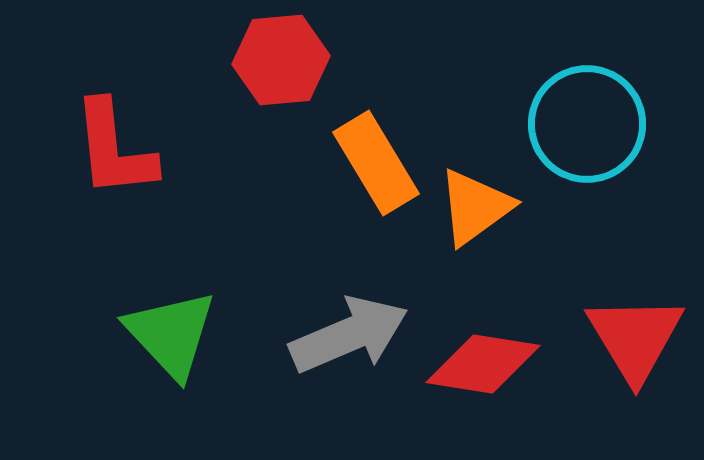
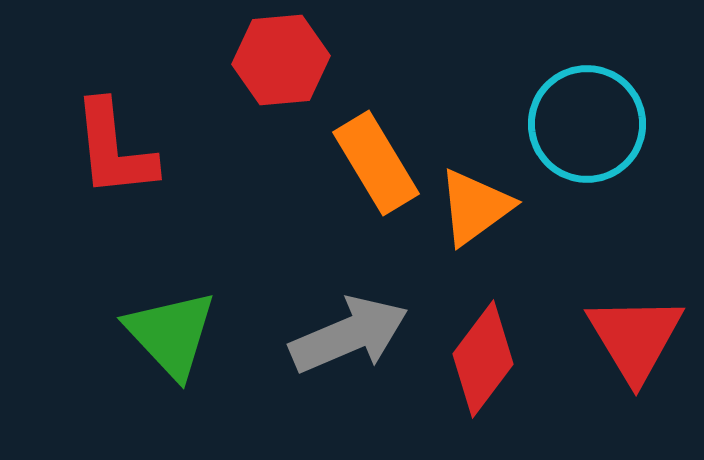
red diamond: moved 5 px up; rotated 62 degrees counterclockwise
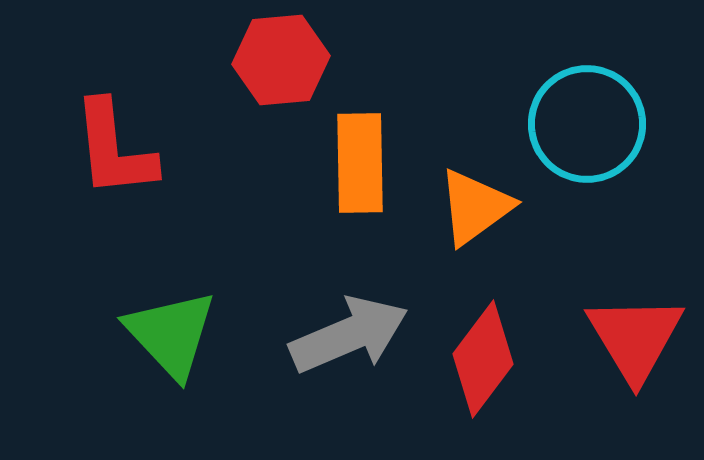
orange rectangle: moved 16 px left; rotated 30 degrees clockwise
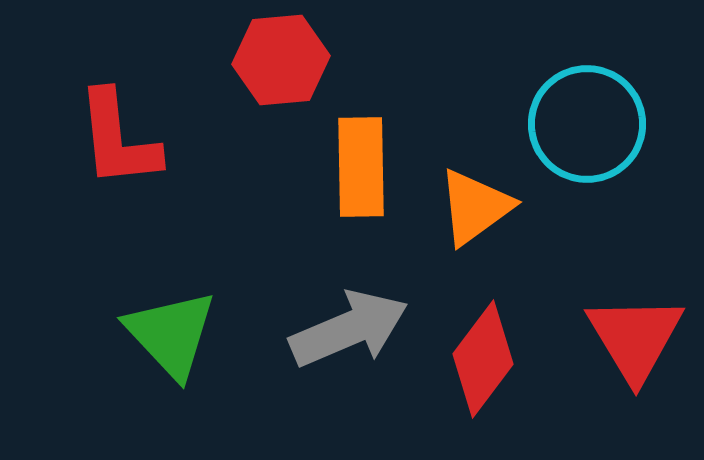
red L-shape: moved 4 px right, 10 px up
orange rectangle: moved 1 px right, 4 px down
gray arrow: moved 6 px up
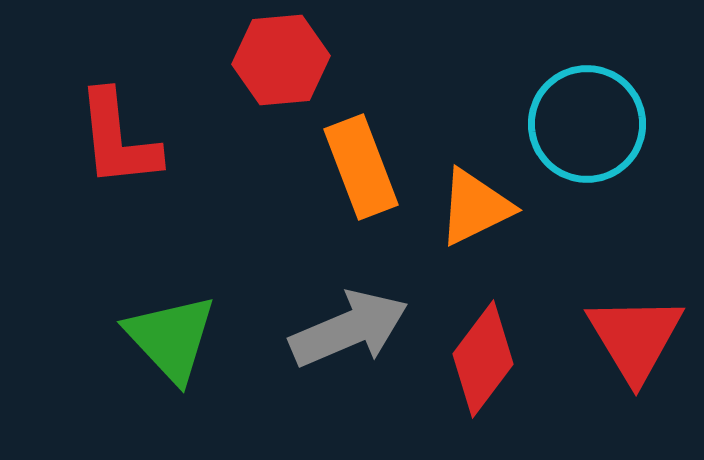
orange rectangle: rotated 20 degrees counterclockwise
orange triangle: rotated 10 degrees clockwise
green triangle: moved 4 px down
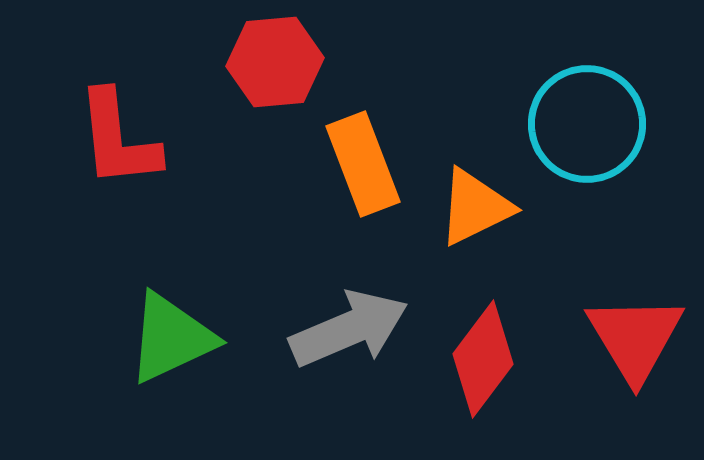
red hexagon: moved 6 px left, 2 px down
orange rectangle: moved 2 px right, 3 px up
green triangle: rotated 48 degrees clockwise
